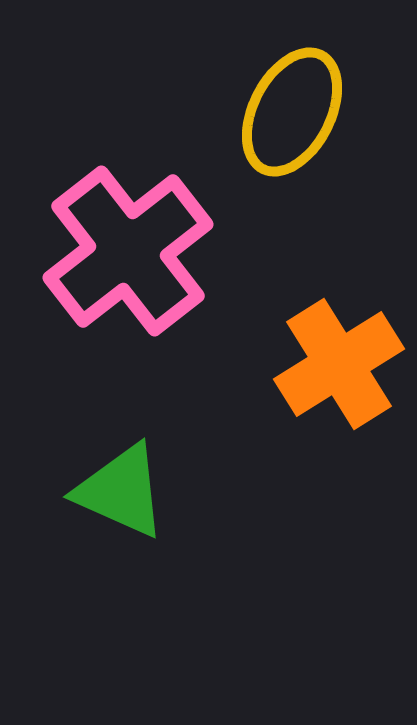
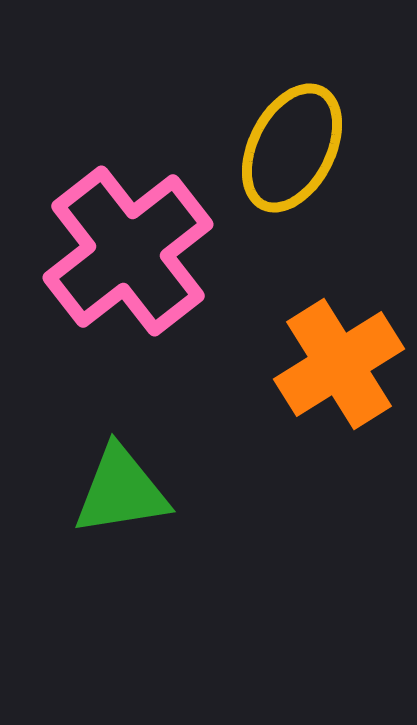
yellow ellipse: moved 36 px down
green triangle: rotated 33 degrees counterclockwise
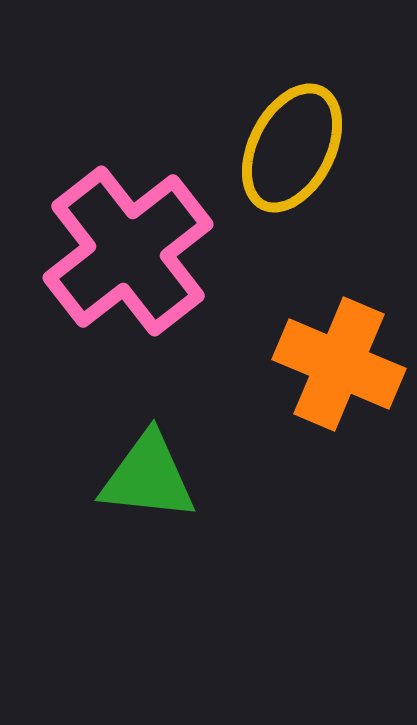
orange cross: rotated 35 degrees counterclockwise
green triangle: moved 27 px right, 14 px up; rotated 15 degrees clockwise
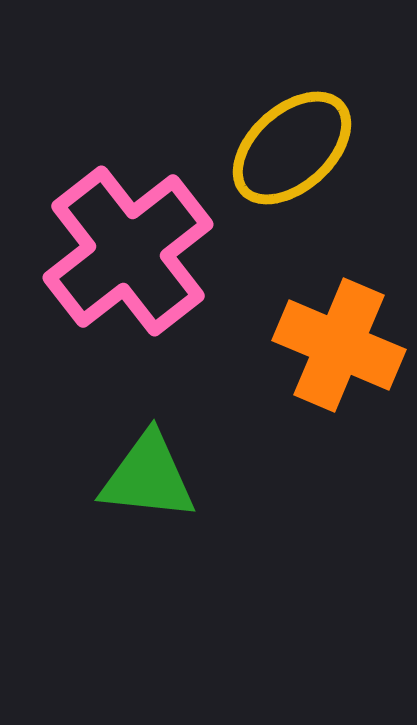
yellow ellipse: rotated 21 degrees clockwise
orange cross: moved 19 px up
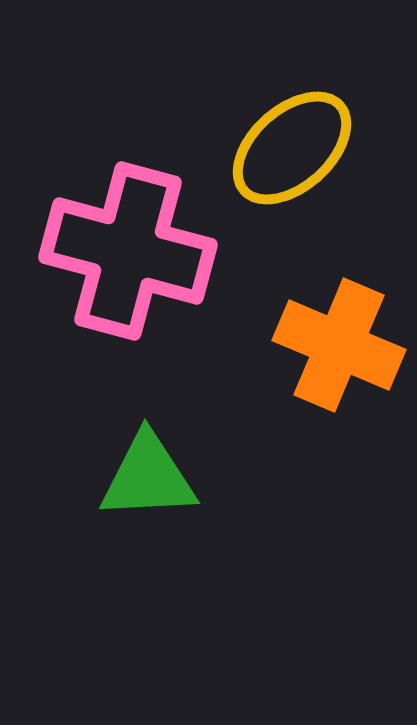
pink cross: rotated 37 degrees counterclockwise
green triangle: rotated 9 degrees counterclockwise
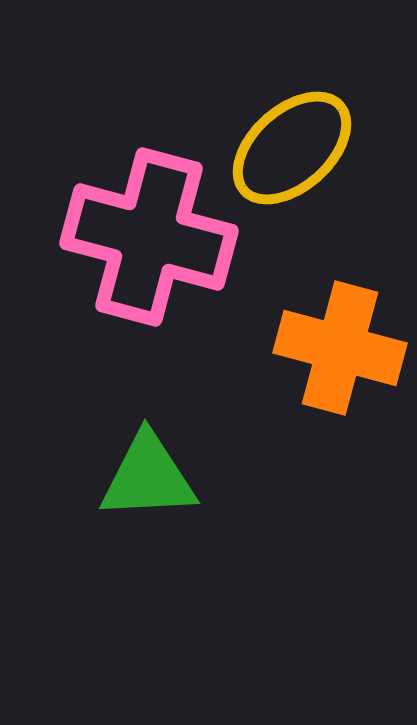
pink cross: moved 21 px right, 14 px up
orange cross: moved 1 px right, 3 px down; rotated 8 degrees counterclockwise
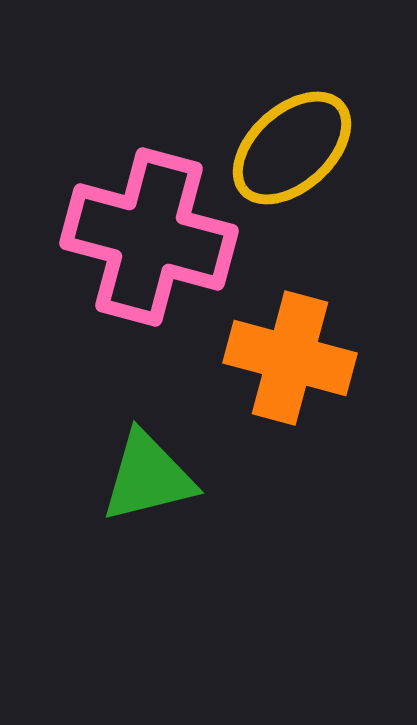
orange cross: moved 50 px left, 10 px down
green triangle: rotated 11 degrees counterclockwise
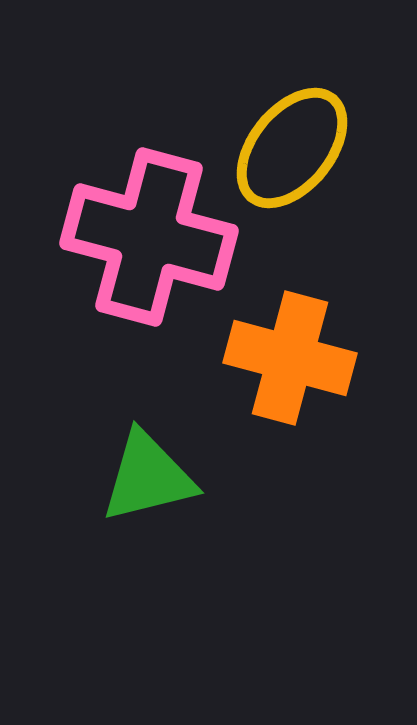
yellow ellipse: rotated 9 degrees counterclockwise
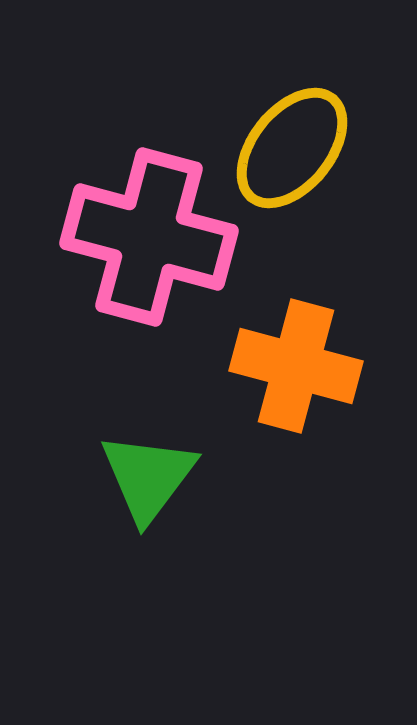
orange cross: moved 6 px right, 8 px down
green triangle: rotated 39 degrees counterclockwise
